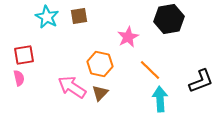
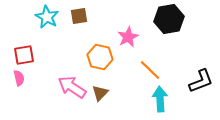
orange hexagon: moved 7 px up
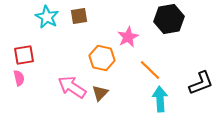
orange hexagon: moved 2 px right, 1 px down
black L-shape: moved 2 px down
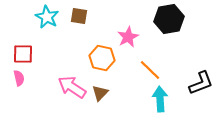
brown square: rotated 18 degrees clockwise
red square: moved 1 px left, 1 px up; rotated 10 degrees clockwise
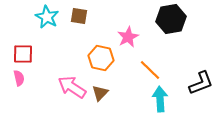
black hexagon: moved 2 px right
orange hexagon: moved 1 px left
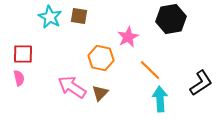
cyan star: moved 3 px right
black L-shape: rotated 12 degrees counterclockwise
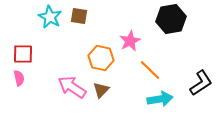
pink star: moved 2 px right, 4 px down
brown triangle: moved 1 px right, 3 px up
cyan arrow: rotated 85 degrees clockwise
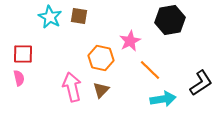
black hexagon: moved 1 px left, 1 px down
pink arrow: rotated 44 degrees clockwise
cyan arrow: moved 3 px right
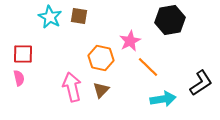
orange line: moved 2 px left, 3 px up
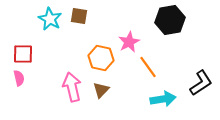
cyan star: moved 2 px down
pink star: moved 1 px left, 1 px down
orange line: rotated 10 degrees clockwise
